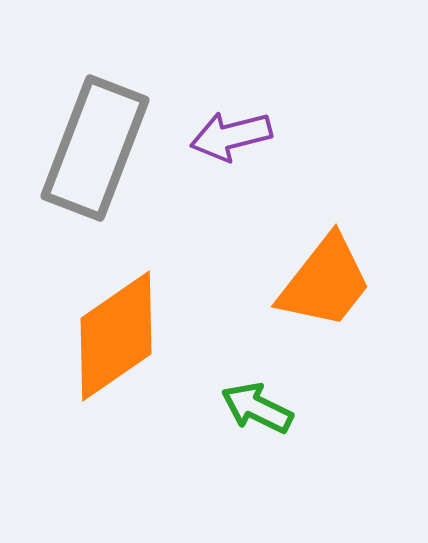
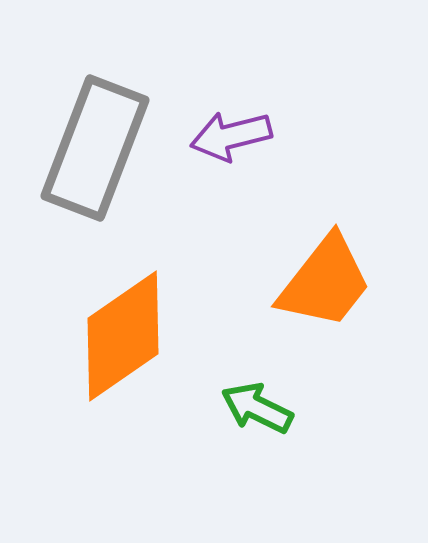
orange diamond: moved 7 px right
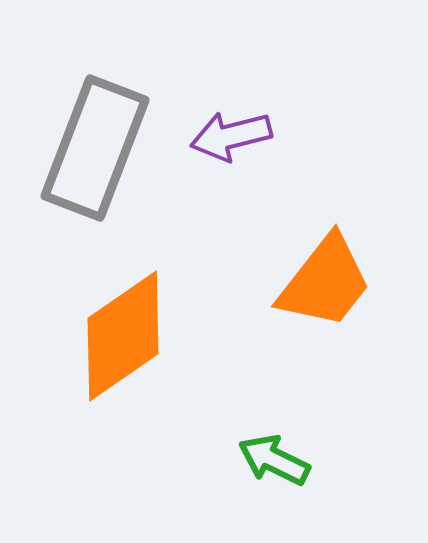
green arrow: moved 17 px right, 52 px down
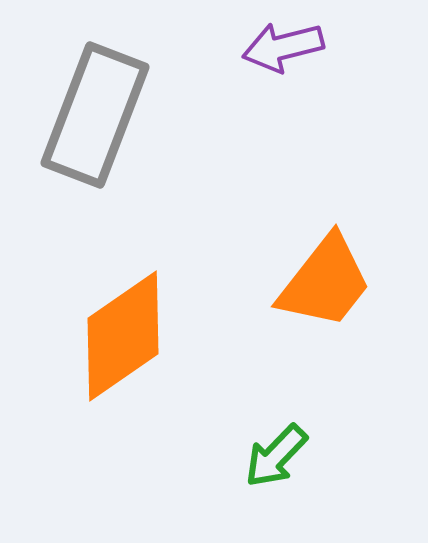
purple arrow: moved 52 px right, 89 px up
gray rectangle: moved 33 px up
green arrow: moved 2 px right, 4 px up; rotated 72 degrees counterclockwise
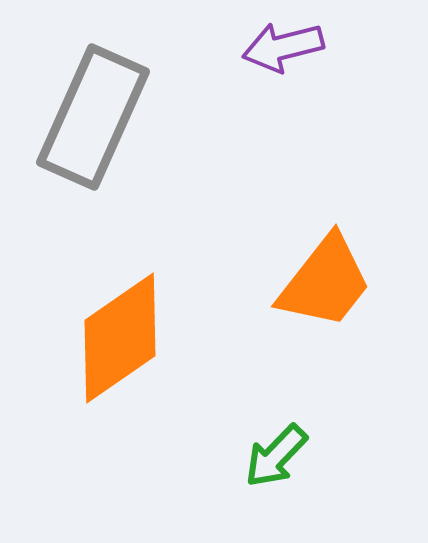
gray rectangle: moved 2 px left, 2 px down; rotated 3 degrees clockwise
orange diamond: moved 3 px left, 2 px down
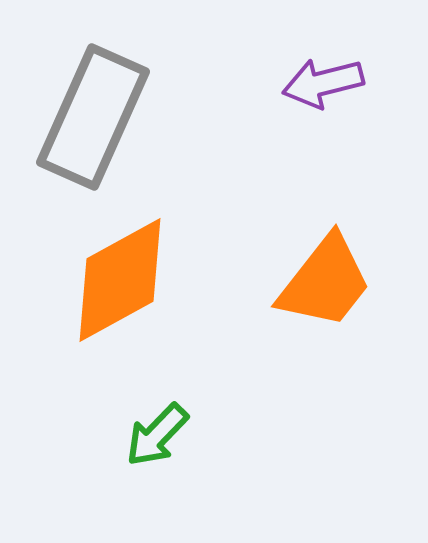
purple arrow: moved 40 px right, 36 px down
orange diamond: moved 58 px up; rotated 6 degrees clockwise
green arrow: moved 119 px left, 21 px up
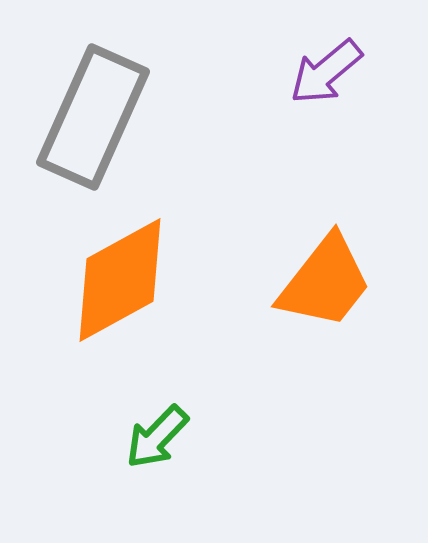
purple arrow: moved 3 px right, 11 px up; rotated 26 degrees counterclockwise
green arrow: moved 2 px down
